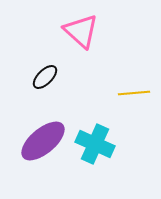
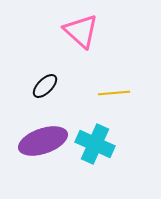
black ellipse: moved 9 px down
yellow line: moved 20 px left
purple ellipse: rotated 21 degrees clockwise
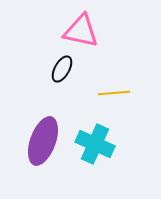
pink triangle: rotated 30 degrees counterclockwise
black ellipse: moved 17 px right, 17 px up; rotated 16 degrees counterclockwise
purple ellipse: rotated 51 degrees counterclockwise
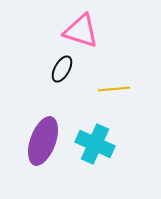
pink triangle: rotated 6 degrees clockwise
yellow line: moved 4 px up
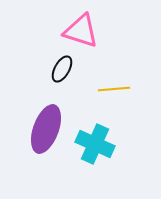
purple ellipse: moved 3 px right, 12 px up
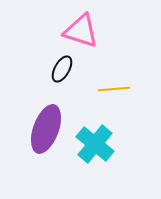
cyan cross: rotated 15 degrees clockwise
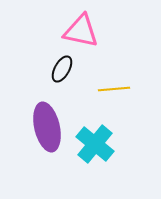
pink triangle: rotated 6 degrees counterclockwise
purple ellipse: moved 1 px right, 2 px up; rotated 33 degrees counterclockwise
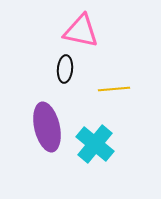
black ellipse: moved 3 px right; rotated 24 degrees counterclockwise
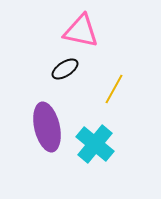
black ellipse: rotated 52 degrees clockwise
yellow line: rotated 56 degrees counterclockwise
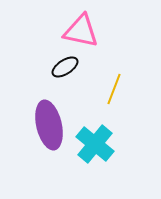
black ellipse: moved 2 px up
yellow line: rotated 8 degrees counterclockwise
purple ellipse: moved 2 px right, 2 px up
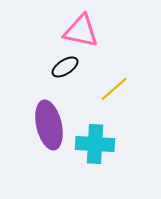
yellow line: rotated 28 degrees clockwise
cyan cross: rotated 36 degrees counterclockwise
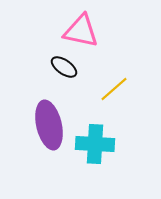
black ellipse: moved 1 px left; rotated 68 degrees clockwise
